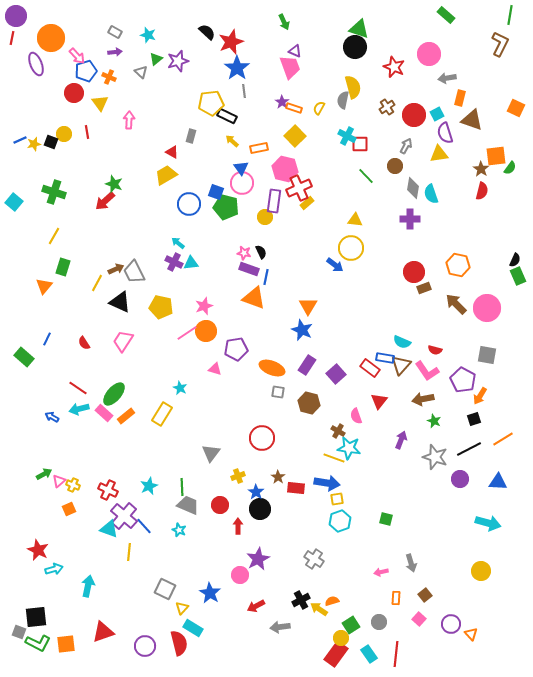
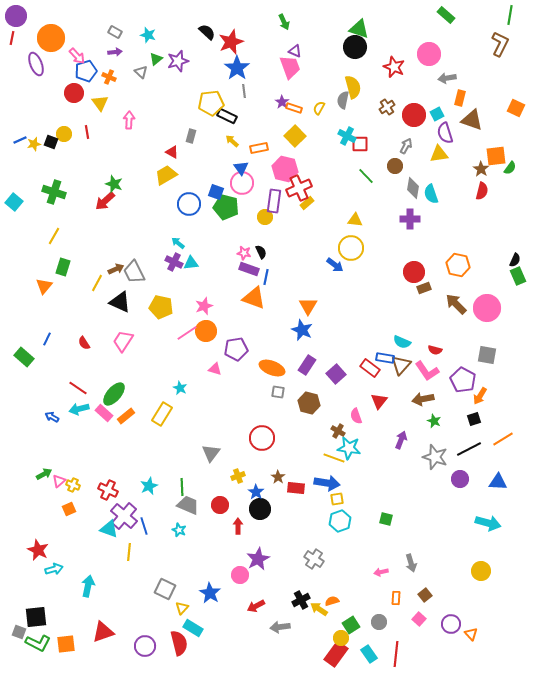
blue line at (144, 526): rotated 24 degrees clockwise
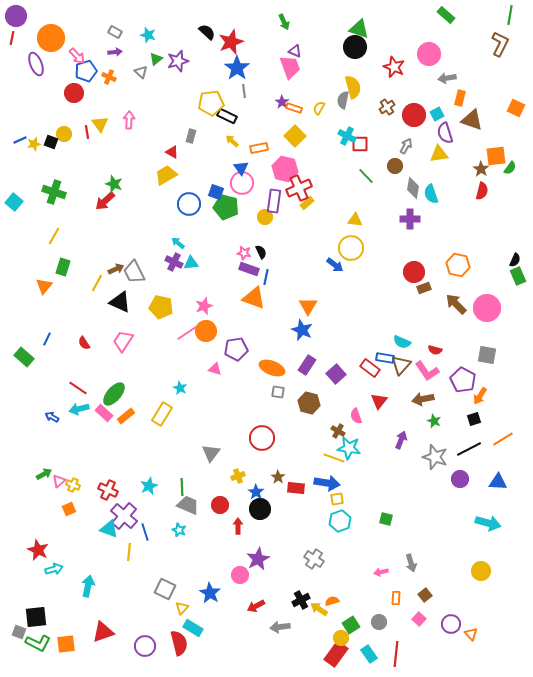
yellow triangle at (100, 103): moved 21 px down
blue line at (144, 526): moved 1 px right, 6 px down
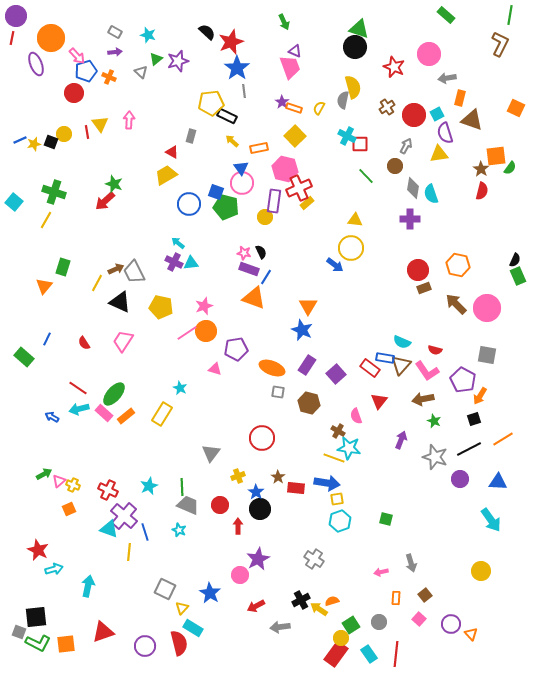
yellow line at (54, 236): moved 8 px left, 16 px up
red circle at (414, 272): moved 4 px right, 2 px up
blue line at (266, 277): rotated 21 degrees clockwise
cyan arrow at (488, 523): moved 3 px right, 3 px up; rotated 40 degrees clockwise
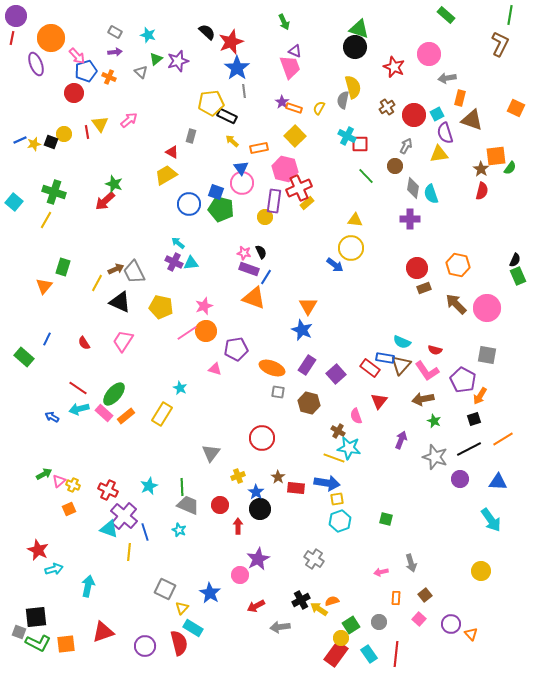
pink arrow at (129, 120): rotated 48 degrees clockwise
green pentagon at (226, 207): moved 5 px left, 2 px down
red circle at (418, 270): moved 1 px left, 2 px up
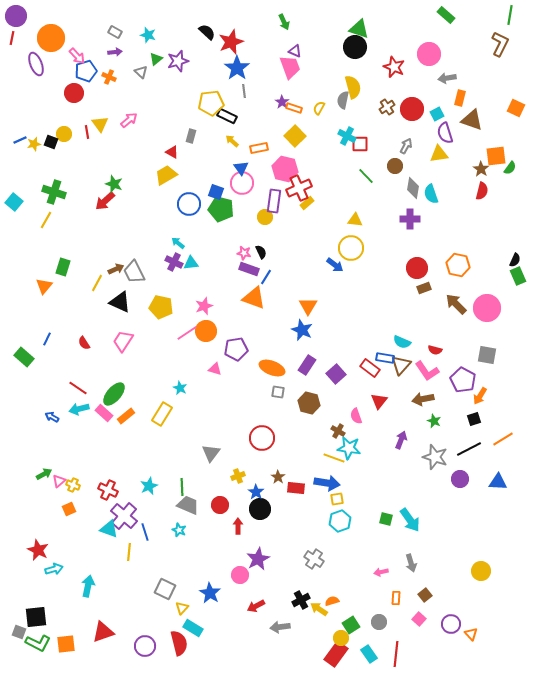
red circle at (414, 115): moved 2 px left, 6 px up
cyan arrow at (491, 520): moved 81 px left
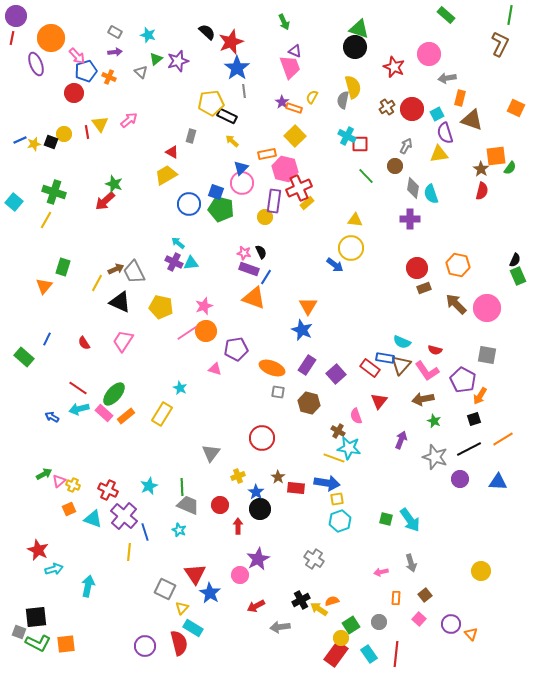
yellow semicircle at (319, 108): moved 7 px left, 11 px up
orange rectangle at (259, 148): moved 8 px right, 6 px down
blue triangle at (241, 168): rotated 21 degrees clockwise
cyan triangle at (109, 529): moved 16 px left, 10 px up
red triangle at (103, 632): moved 92 px right, 58 px up; rotated 45 degrees counterclockwise
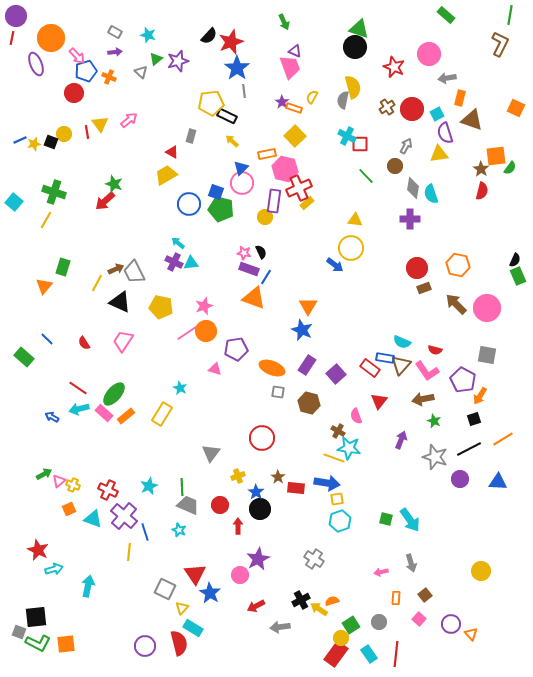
black semicircle at (207, 32): moved 2 px right, 4 px down; rotated 90 degrees clockwise
blue line at (47, 339): rotated 72 degrees counterclockwise
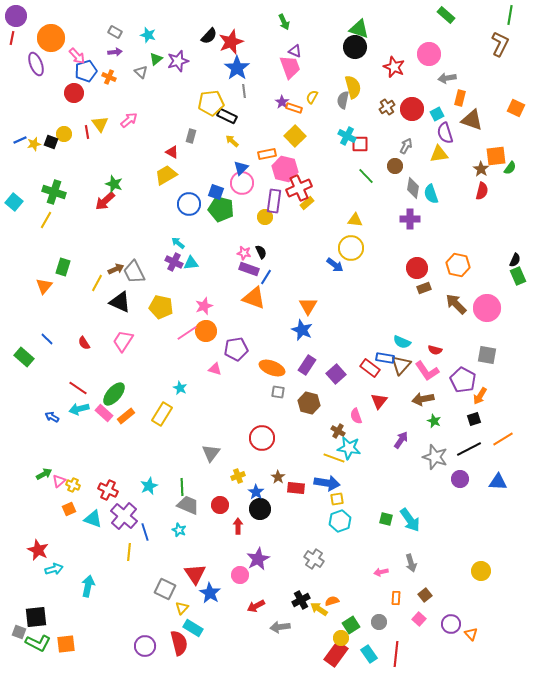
purple arrow at (401, 440): rotated 12 degrees clockwise
